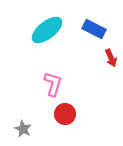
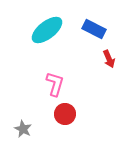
red arrow: moved 2 px left, 1 px down
pink L-shape: moved 2 px right
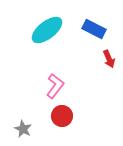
pink L-shape: moved 2 px down; rotated 20 degrees clockwise
red circle: moved 3 px left, 2 px down
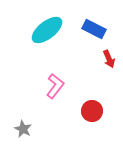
red circle: moved 30 px right, 5 px up
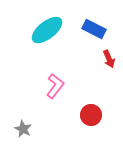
red circle: moved 1 px left, 4 px down
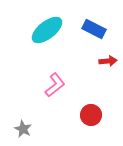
red arrow: moved 1 px left, 2 px down; rotated 72 degrees counterclockwise
pink L-shape: moved 1 px up; rotated 15 degrees clockwise
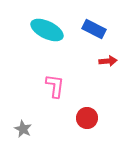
cyan ellipse: rotated 64 degrees clockwise
pink L-shape: moved 1 px down; rotated 45 degrees counterclockwise
red circle: moved 4 px left, 3 px down
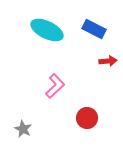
pink L-shape: rotated 40 degrees clockwise
